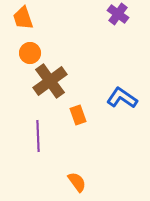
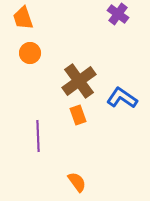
brown cross: moved 29 px right
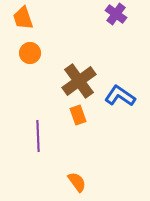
purple cross: moved 2 px left
blue L-shape: moved 2 px left, 2 px up
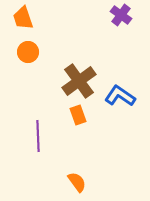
purple cross: moved 5 px right, 1 px down
orange circle: moved 2 px left, 1 px up
